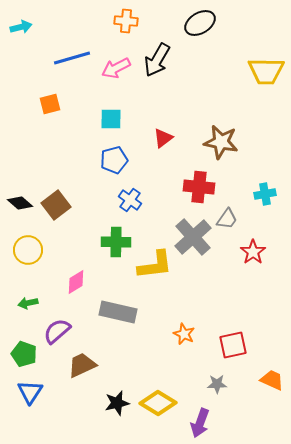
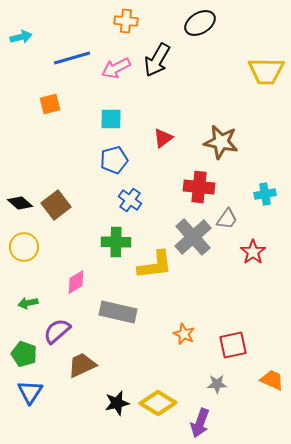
cyan arrow: moved 10 px down
yellow circle: moved 4 px left, 3 px up
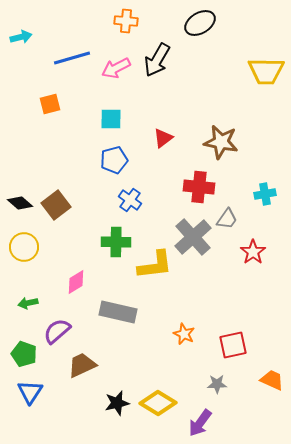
purple arrow: rotated 16 degrees clockwise
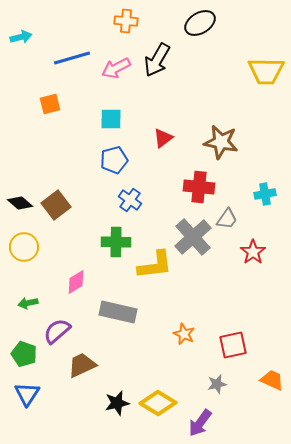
gray star: rotated 12 degrees counterclockwise
blue triangle: moved 3 px left, 2 px down
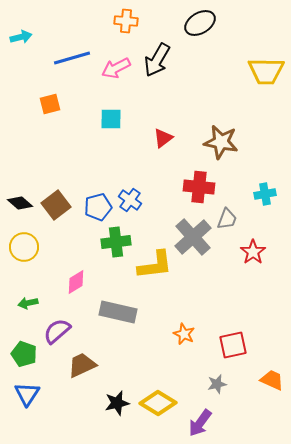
blue pentagon: moved 16 px left, 47 px down
gray trapezoid: rotated 15 degrees counterclockwise
green cross: rotated 8 degrees counterclockwise
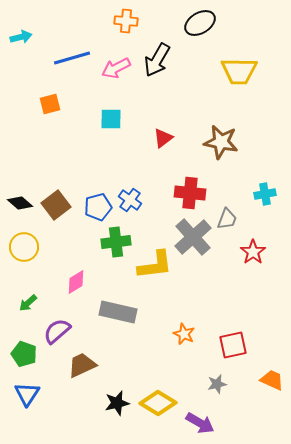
yellow trapezoid: moved 27 px left
red cross: moved 9 px left, 6 px down
green arrow: rotated 30 degrees counterclockwise
purple arrow: rotated 96 degrees counterclockwise
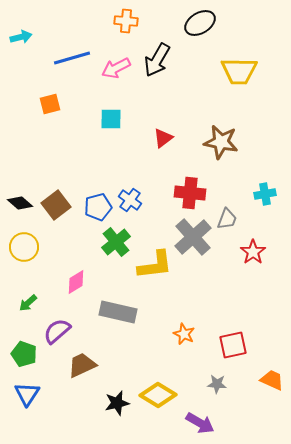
green cross: rotated 32 degrees counterclockwise
gray star: rotated 18 degrees clockwise
yellow diamond: moved 8 px up
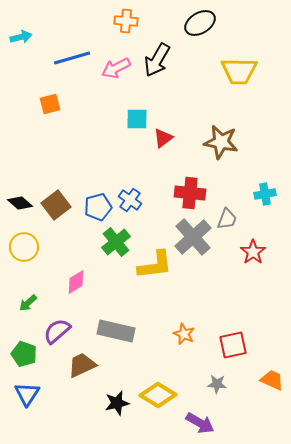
cyan square: moved 26 px right
gray rectangle: moved 2 px left, 19 px down
